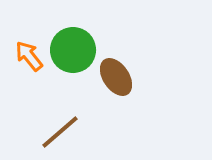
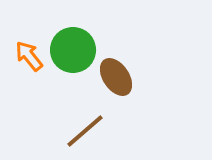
brown line: moved 25 px right, 1 px up
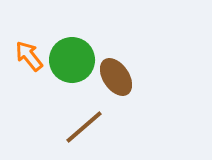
green circle: moved 1 px left, 10 px down
brown line: moved 1 px left, 4 px up
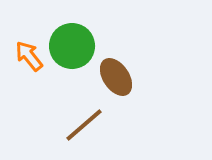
green circle: moved 14 px up
brown line: moved 2 px up
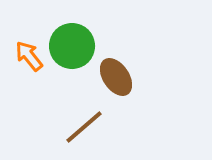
brown line: moved 2 px down
